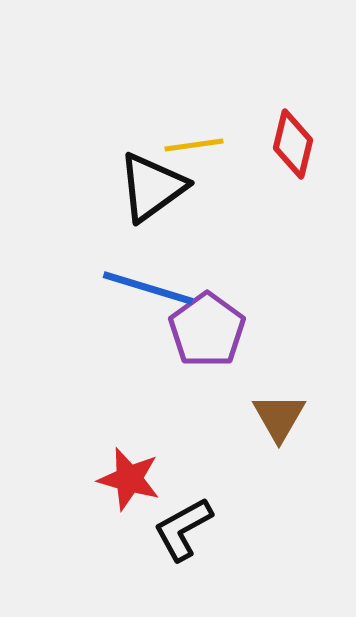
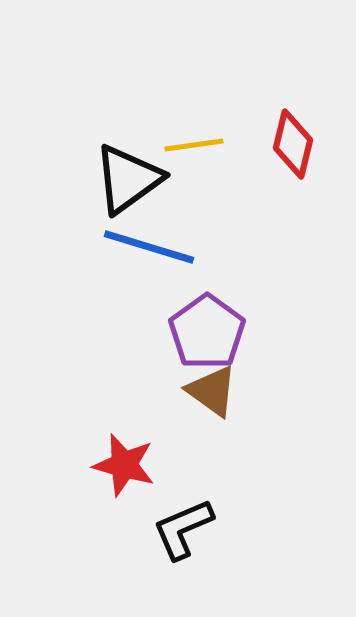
black triangle: moved 24 px left, 8 px up
blue line: moved 1 px right, 41 px up
purple pentagon: moved 2 px down
brown triangle: moved 67 px left, 26 px up; rotated 24 degrees counterclockwise
red star: moved 5 px left, 14 px up
black L-shape: rotated 6 degrees clockwise
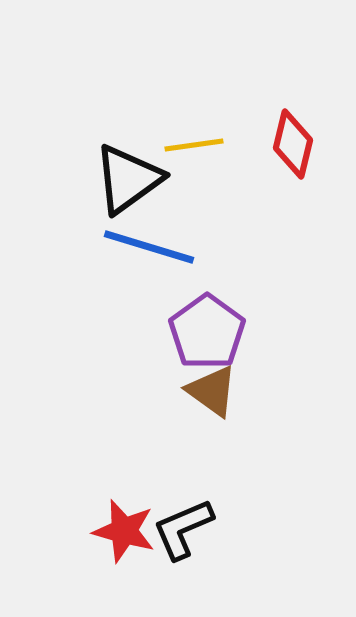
red star: moved 66 px down
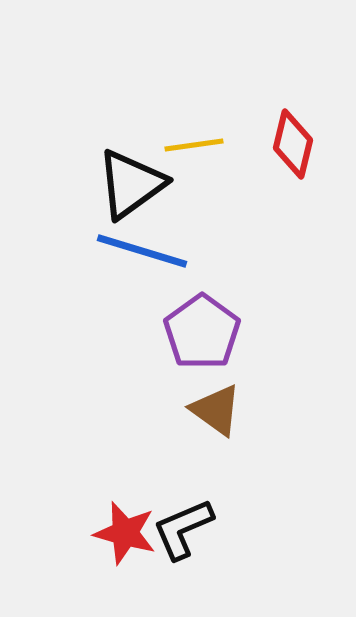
black triangle: moved 3 px right, 5 px down
blue line: moved 7 px left, 4 px down
purple pentagon: moved 5 px left
brown triangle: moved 4 px right, 19 px down
red star: moved 1 px right, 2 px down
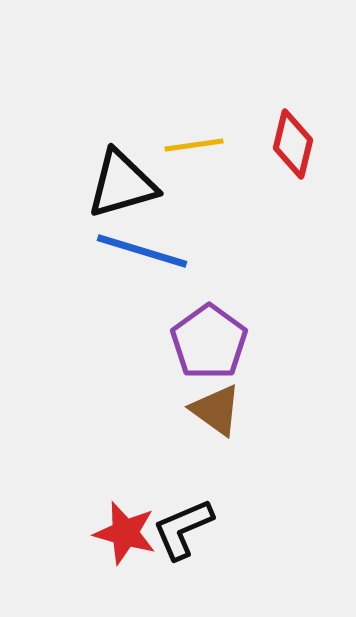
black triangle: moved 9 px left; rotated 20 degrees clockwise
purple pentagon: moved 7 px right, 10 px down
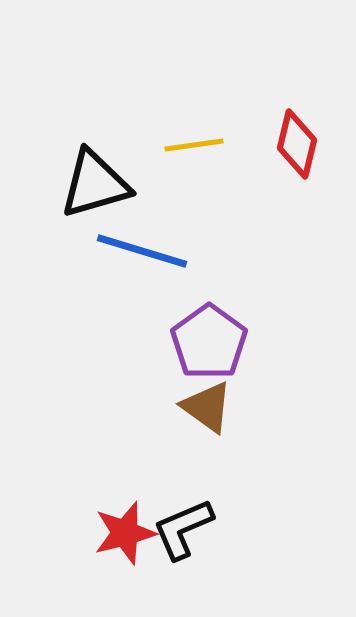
red diamond: moved 4 px right
black triangle: moved 27 px left
brown triangle: moved 9 px left, 3 px up
red star: rotated 30 degrees counterclockwise
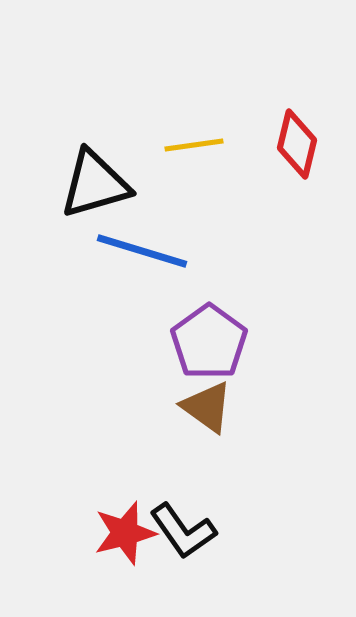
black L-shape: moved 2 px down; rotated 102 degrees counterclockwise
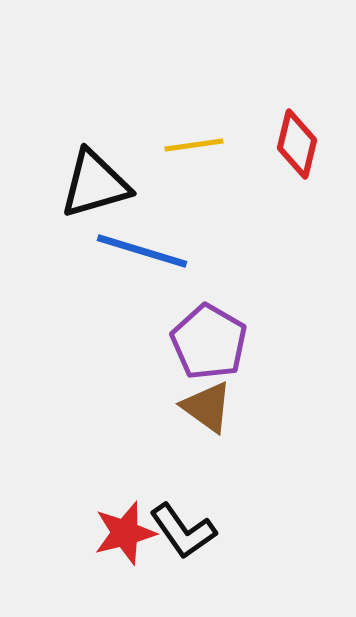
purple pentagon: rotated 6 degrees counterclockwise
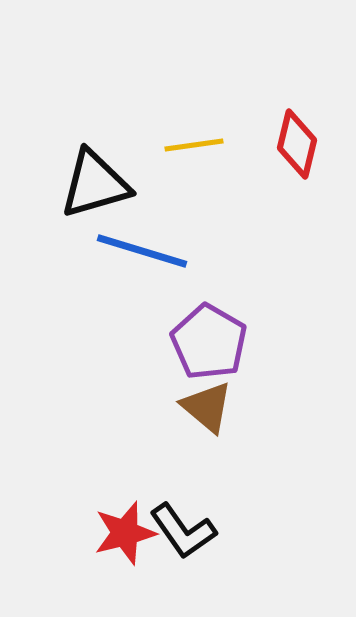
brown triangle: rotated 4 degrees clockwise
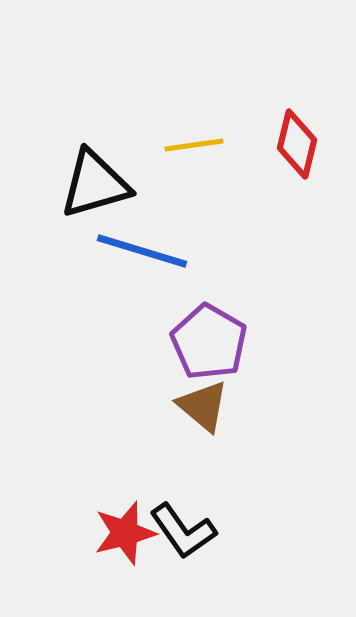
brown triangle: moved 4 px left, 1 px up
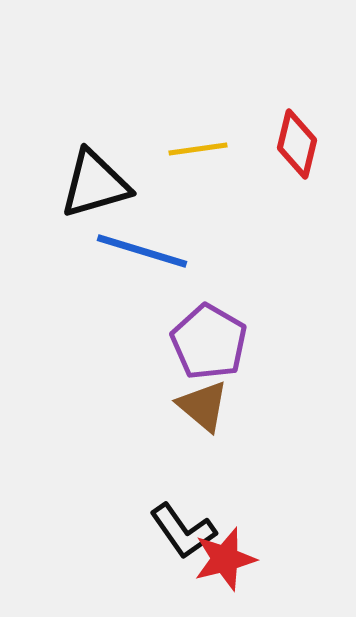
yellow line: moved 4 px right, 4 px down
red star: moved 100 px right, 26 px down
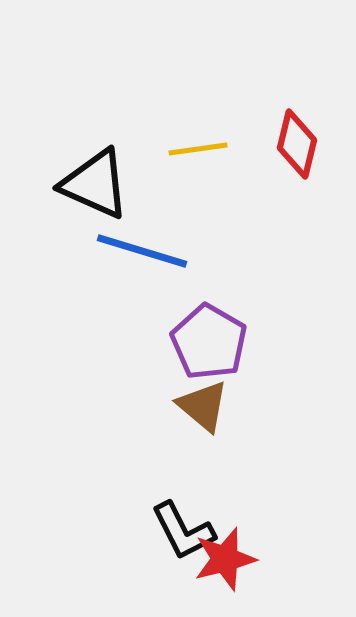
black triangle: rotated 40 degrees clockwise
black L-shape: rotated 8 degrees clockwise
